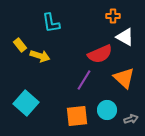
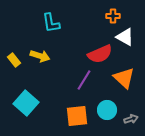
yellow rectangle: moved 6 px left, 15 px down
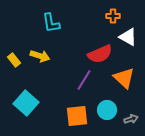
white triangle: moved 3 px right
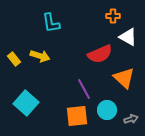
yellow rectangle: moved 1 px up
purple line: moved 9 px down; rotated 60 degrees counterclockwise
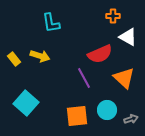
purple line: moved 11 px up
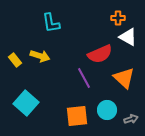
orange cross: moved 5 px right, 2 px down
yellow rectangle: moved 1 px right, 1 px down
